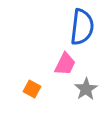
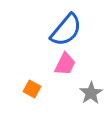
blue semicircle: moved 16 px left, 3 px down; rotated 33 degrees clockwise
gray star: moved 5 px right, 4 px down
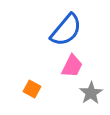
pink trapezoid: moved 7 px right, 2 px down
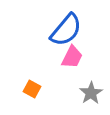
pink trapezoid: moved 9 px up
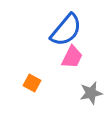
orange square: moved 6 px up
gray star: rotated 20 degrees clockwise
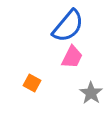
blue semicircle: moved 2 px right, 4 px up
gray star: rotated 25 degrees counterclockwise
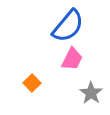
pink trapezoid: moved 2 px down
orange square: rotated 18 degrees clockwise
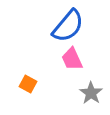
pink trapezoid: rotated 130 degrees clockwise
orange square: moved 4 px left, 1 px down; rotated 18 degrees counterclockwise
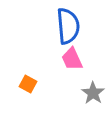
blue semicircle: rotated 45 degrees counterclockwise
gray star: moved 2 px right
